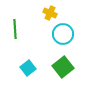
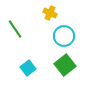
green line: rotated 30 degrees counterclockwise
cyan circle: moved 1 px right, 2 px down
green square: moved 2 px right, 2 px up
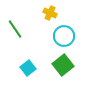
green square: moved 2 px left
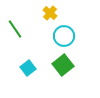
yellow cross: rotated 16 degrees clockwise
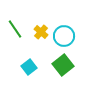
yellow cross: moved 9 px left, 19 px down
cyan square: moved 1 px right, 1 px up
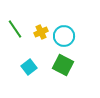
yellow cross: rotated 24 degrees clockwise
green square: rotated 25 degrees counterclockwise
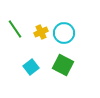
cyan circle: moved 3 px up
cyan square: moved 2 px right
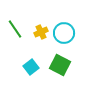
green square: moved 3 px left
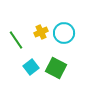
green line: moved 1 px right, 11 px down
green square: moved 4 px left, 3 px down
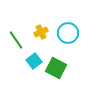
cyan circle: moved 4 px right
cyan square: moved 3 px right, 6 px up
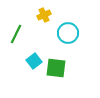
yellow cross: moved 3 px right, 17 px up
green line: moved 6 px up; rotated 60 degrees clockwise
green square: rotated 20 degrees counterclockwise
